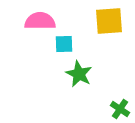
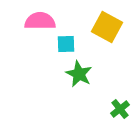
yellow square: moved 2 px left, 6 px down; rotated 32 degrees clockwise
cyan square: moved 2 px right
green cross: rotated 18 degrees clockwise
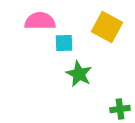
cyan square: moved 2 px left, 1 px up
green cross: rotated 30 degrees clockwise
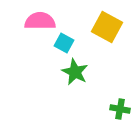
cyan square: rotated 30 degrees clockwise
green star: moved 4 px left, 2 px up
green cross: rotated 18 degrees clockwise
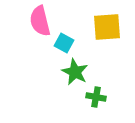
pink semicircle: rotated 104 degrees counterclockwise
yellow square: rotated 32 degrees counterclockwise
green cross: moved 24 px left, 12 px up
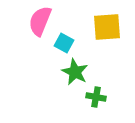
pink semicircle: rotated 36 degrees clockwise
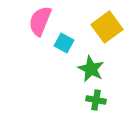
yellow square: rotated 32 degrees counterclockwise
green star: moved 16 px right, 3 px up
green cross: moved 3 px down
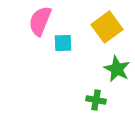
cyan square: moved 1 px left; rotated 30 degrees counterclockwise
green star: moved 26 px right
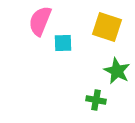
yellow square: rotated 36 degrees counterclockwise
green star: moved 2 px down
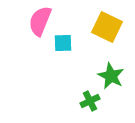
yellow square: rotated 8 degrees clockwise
green star: moved 6 px left, 5 px down
green cross: moved 6 px left, 1 px down; rotated 36 degrees counterclockwise
